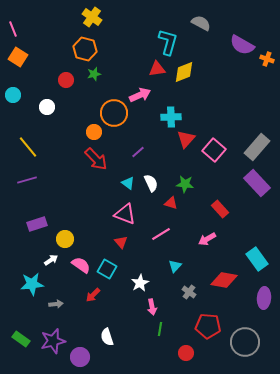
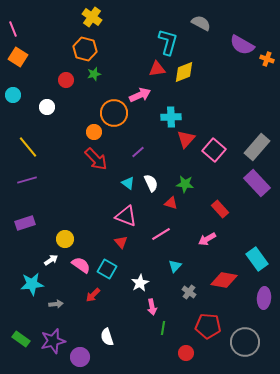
pink triangle at (125, 214): moved 1 px right, 2 px down
purple rectangle at (37, 224): moved 12 px left, 1 px up
green line at (160, 329): moved 3 px right, 1 px up
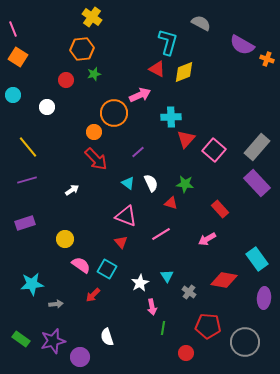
orange hexagon at (85, 49): moved 3 px left; rotated 20 degrees counterclockwise
red triangle at (157, 69): rotated 36 degrees clockwise
white arrow at (51, 260): moved 21 px right, 70 px up
cyan triangle at (175, 266): moved 8 px left, 10 px down; rotated 16 degrees counterclockwise
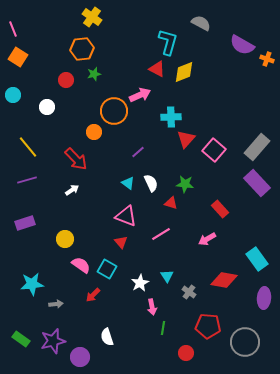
orange circle at (114, 113): moved 2 px up
red arrow at (96, 159): moved 20 px left
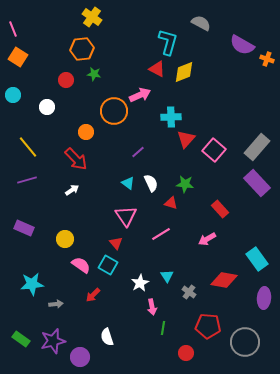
green star at (94, 74): rotated 24 degrees clockwise
orange circle at (94, 132): moved 8 px left
pink triangle at (126, 216): rotated 35 degrees clockwise
purple rectangle at (25, 223): moved 1 px left, 5 px down; rotated 42 degrees clockwise
red triangle at (121, 242): moved 5 px left, 1 px down
cyan square at (107, 269): moved 1 px right, 4 px up
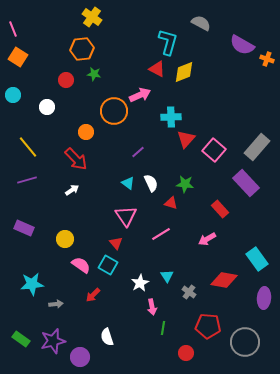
purple rectangle at (257, 183): moved 11 px left
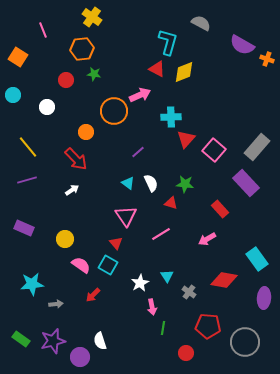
pink line at (13, 29): moved 30 px right, 1 px down
white semicircle at (107, 337): moved 7 px left, 4 px down
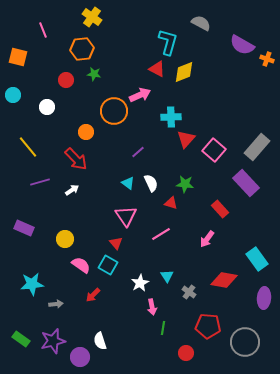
orange square at (18, 57): rotated 18 degrees counterclockwise
purple line at (27, 180): moved 13 px right, 2 px down
pink arrow at (207, 239): rotated 24 degrees counterclockwise
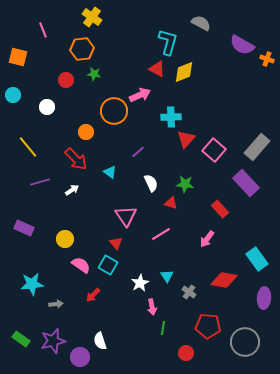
cyan triangle at (128, 183): moved 18 px left, 11 px up
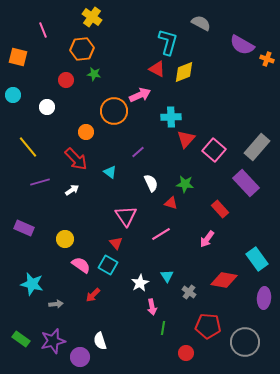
cyan star at (32, 284): rotated 20 degrees clockwise
